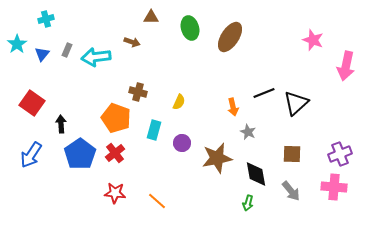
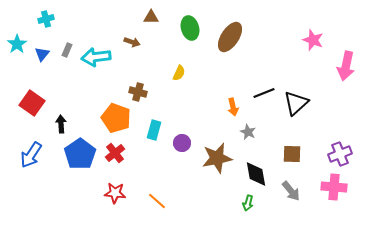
yellow semicircle: moved 29 px up
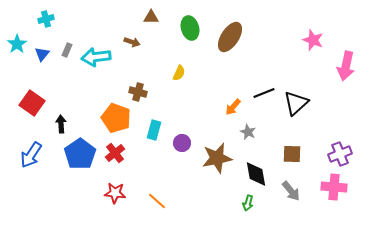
orange arrow: rotated 54 degrees clockwise
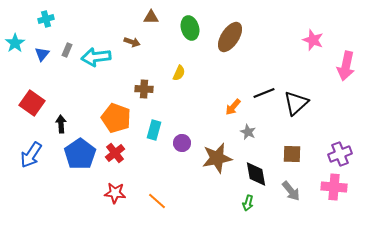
cyan star: moved 2 px left, 1 px up
brown cross: moved 6 px right, 3 px up; rotated 12 degrees counterclockwise
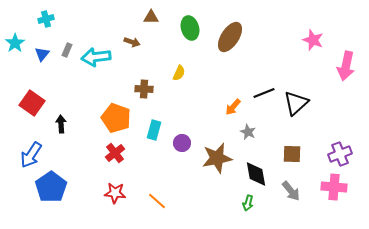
blue pentagon: moved 29 px left, 33 px down
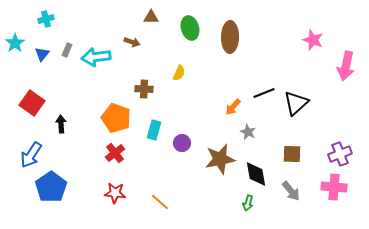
brown ellipse: rotated 32 degrees counterclockwise
brown star: moved 3 px right, 1 px down
orange line: moved 3 px right, 1 px down
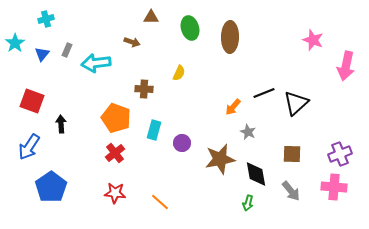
cyan arrow: moved 6 px down
red square: moved 2 px up; rotated 15 degrees counterclockwise
blue arrow: moved 2 px left, 8 px up
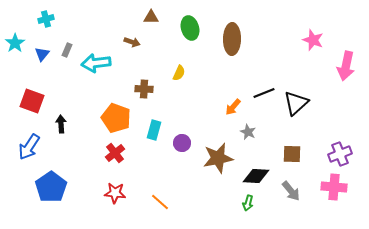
brown ellipse: moved 2 px right, 2 px down
brown star: moved 2 px left, 1 px up
black diamond: moved 2 px down; rotated 76 degrees counterclockwise
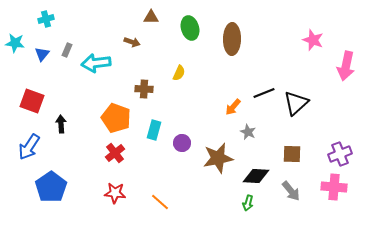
cyan star: rotated 30 degrees counterclockwise
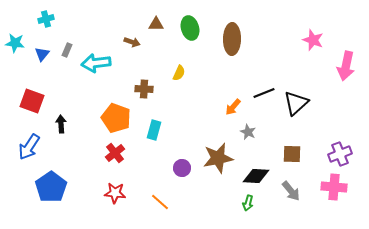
brown triangle: moved 5 px right, 7 px down
purple circle: moved 25 px down
